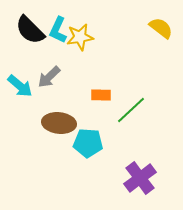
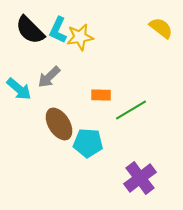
cyan arrow: moved 1 px left, 3 px down
green line: rotated 12 degrees clockwise
brown ellipse: moved 1 px down; rotated 52 degrees clockwise
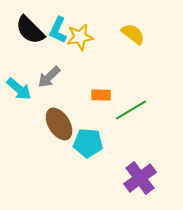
yellow semicircle: moved 28 px left, 6 px down
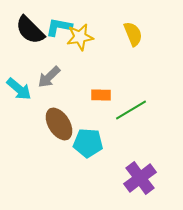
cyan L-shape: moved 1 px right, 3 px up; rotated 76 degrees clockwise
yellow semicircle: rotated 30 degrees clockwise
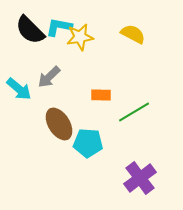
yellow semicircle: rotated 40 degrees counterclockwise
green line: moved 3 px right, 2 px down
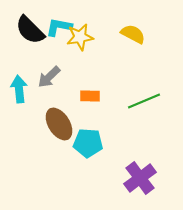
cyan arrow: rotated 136 degrees counterclockwise
orange rectangle: moved 11 px left, 1 px down
green line: moved 10 px right, 11 px up; rotated 8 degrees clockwise
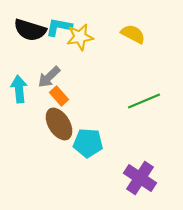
black semicircle: rotated 28 degrees counterclockwise
orange rectangle: moved 31 px left; rotated 48 degrees clockwise
purple cross: rotated 20 degrees counterclockwise
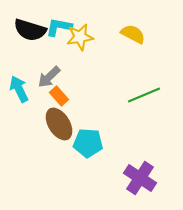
cyan arrow: rotated 20 degrees counterclockwise
green line: moved 6 px up
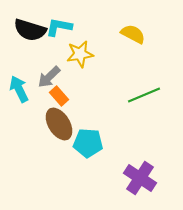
yellow star: moved 17 px down
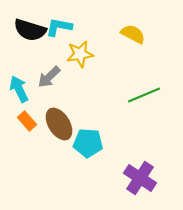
orange rectangle: moved 32 px left, 25 px down
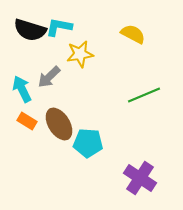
cyan arrow: moved 3 px right
orange rectangle: rotated 18 degrees counterclockwise
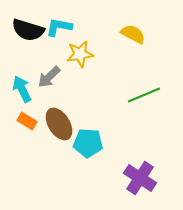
black semicircle: moved 2 px left
